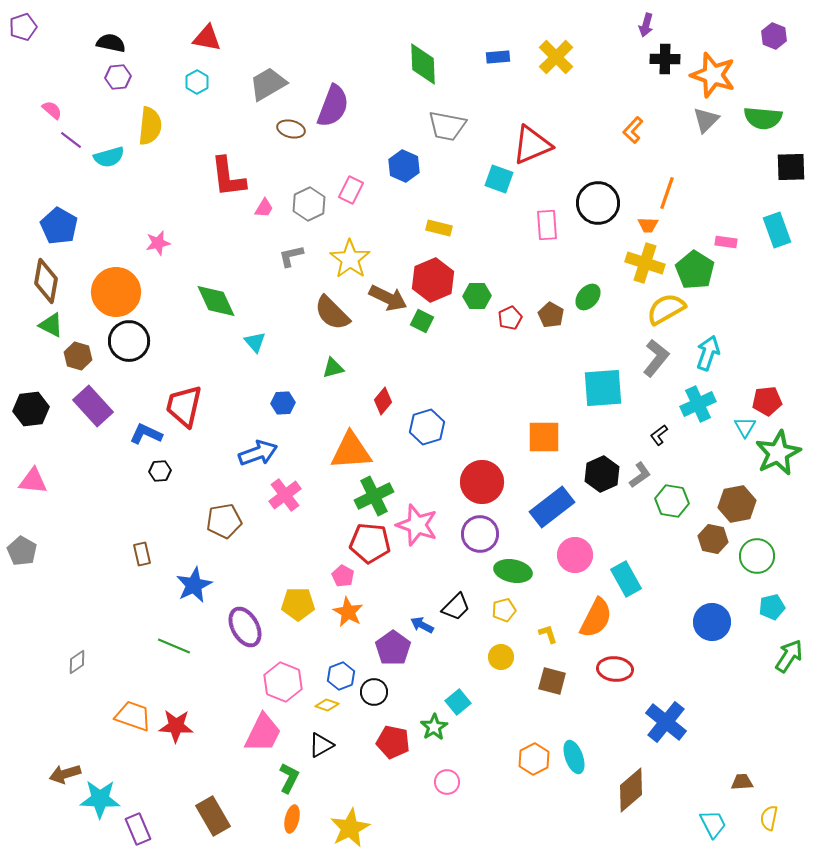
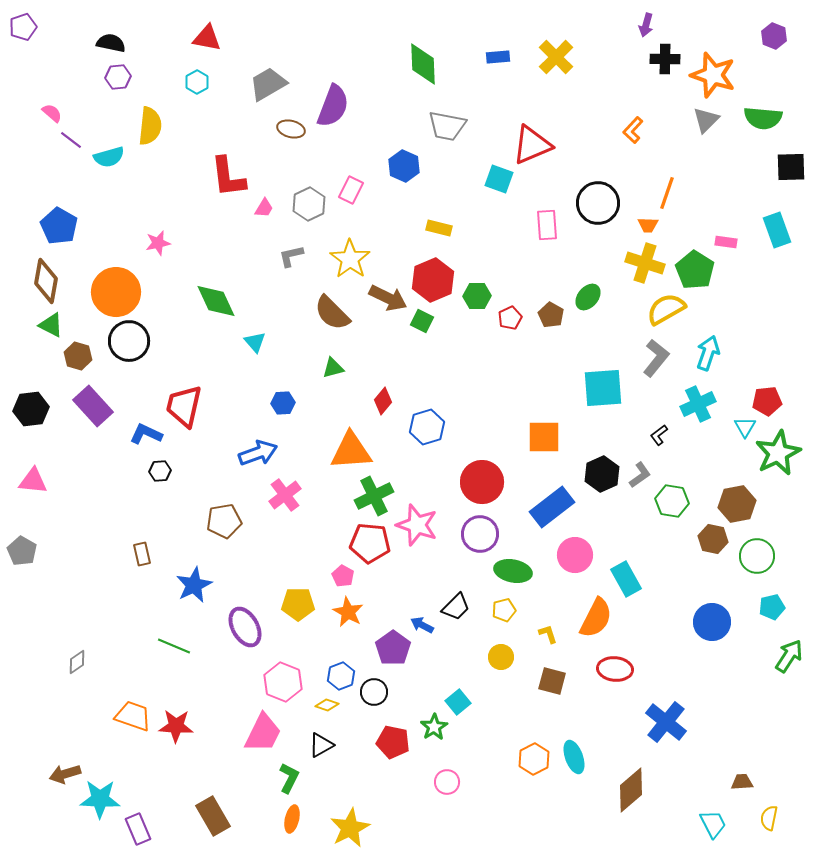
pink semicircle at (52, 110): moved 3 px down
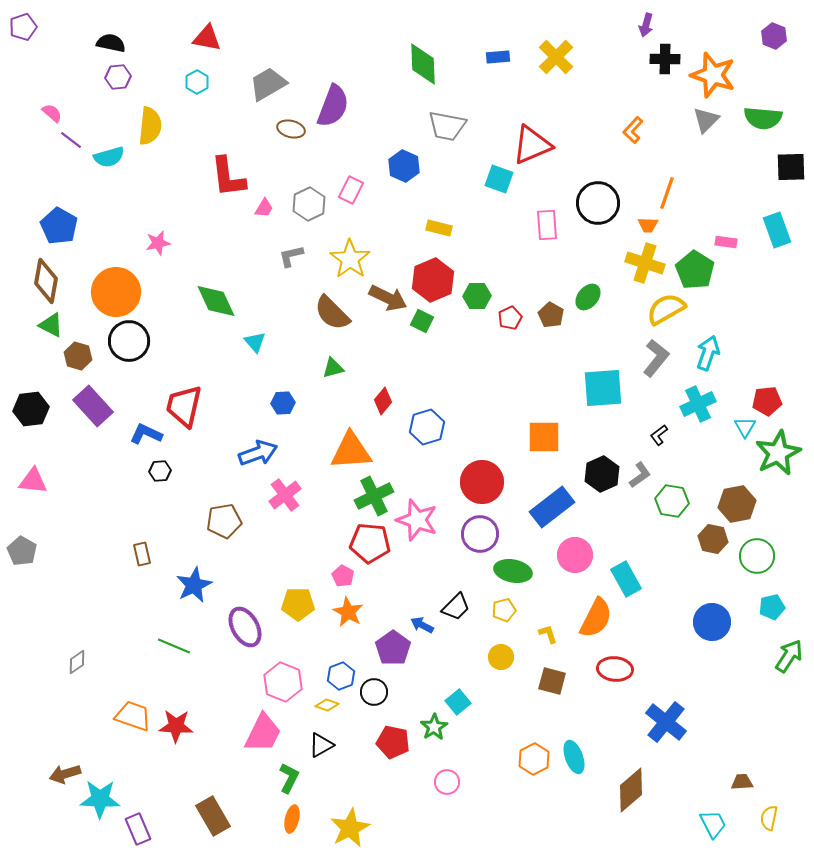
pink star at (417, 525): moved 5 px up
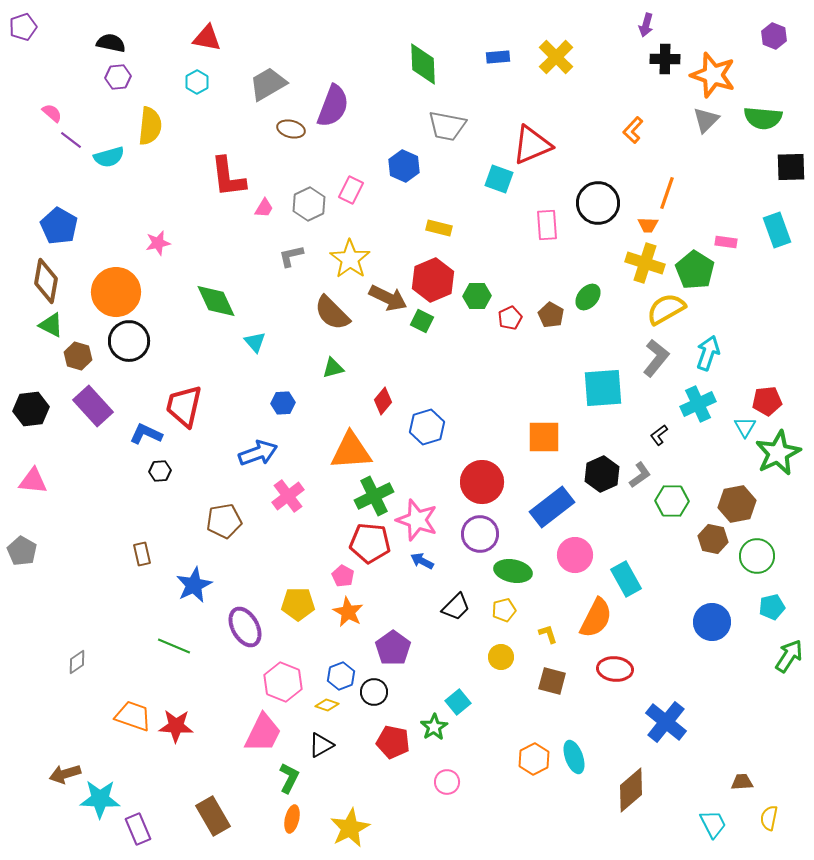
pink cross at (285, 495): moved 3 px right, 1 px down
green hexagon at (672, 501): rotated 8 degrees counterclockwise
blue arrow at (422, 625): moved 64 px up
